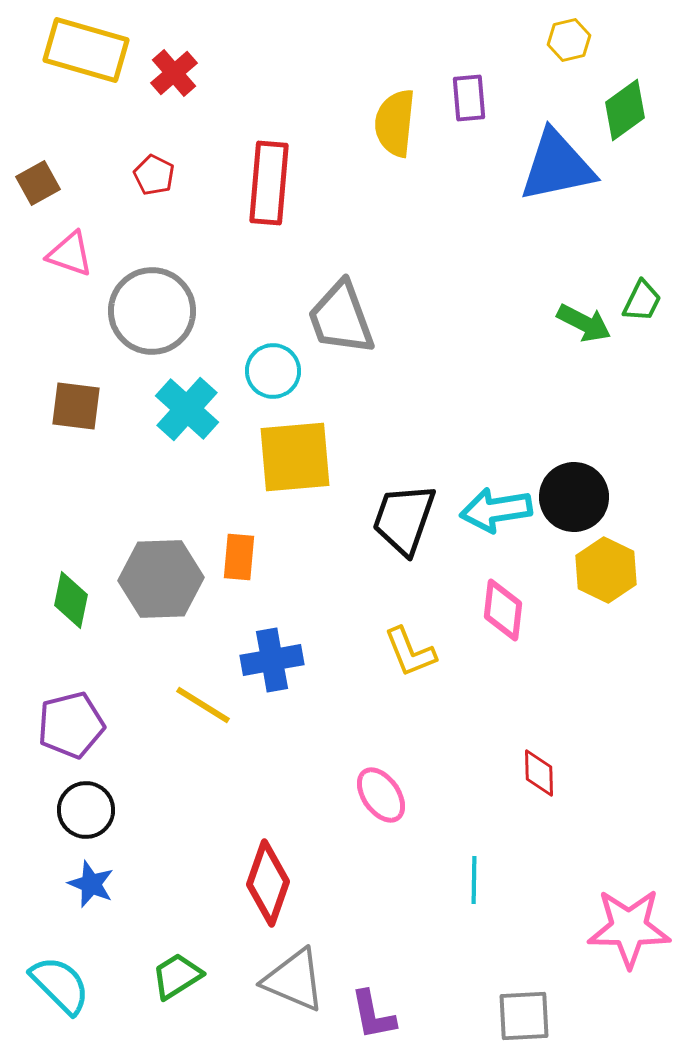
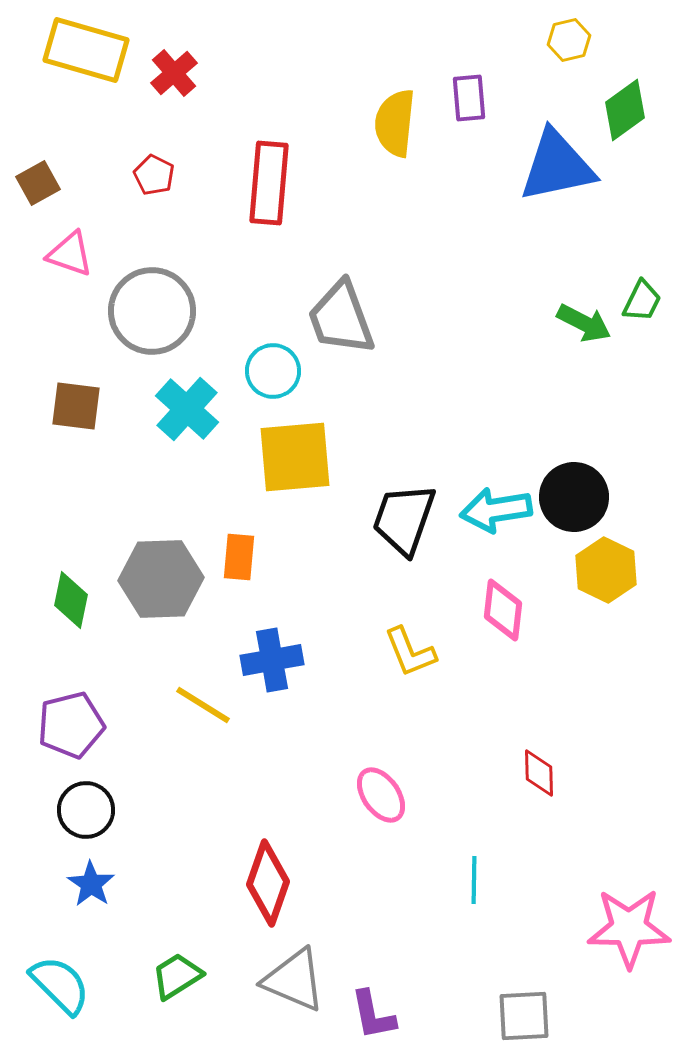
blue star at (91, 884): rotated 12 degrees clockwise
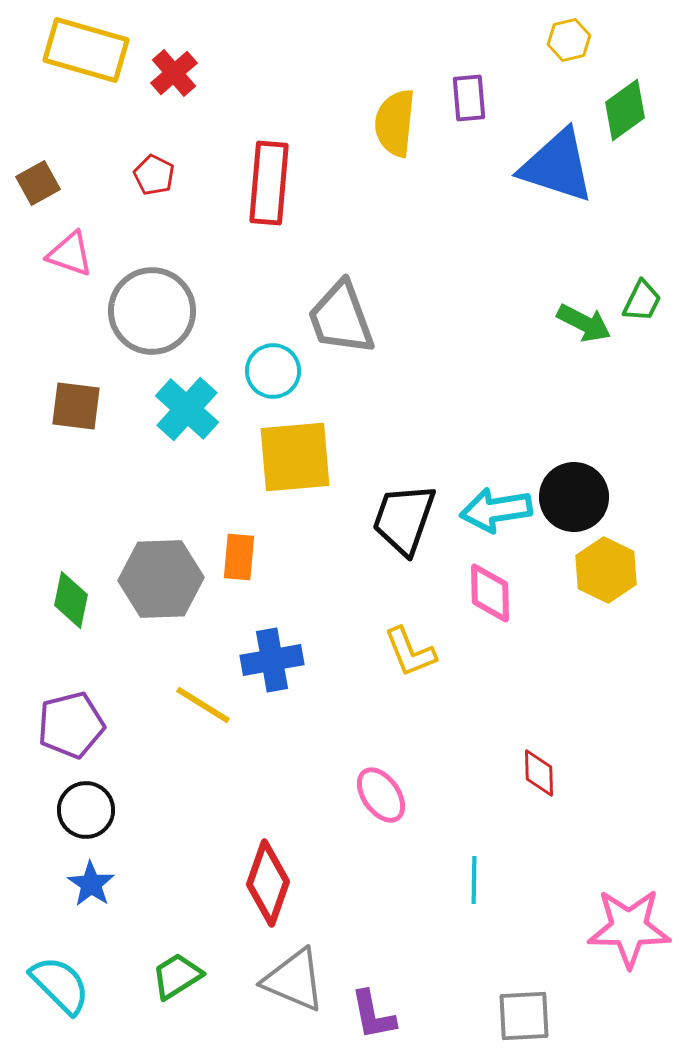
blue triangle at (557, 166): rotated 30 degrees clockwise
pink diamond at (503, 610): moved 13 px left, 17 px up; rotated 8 degrees counterclockwise
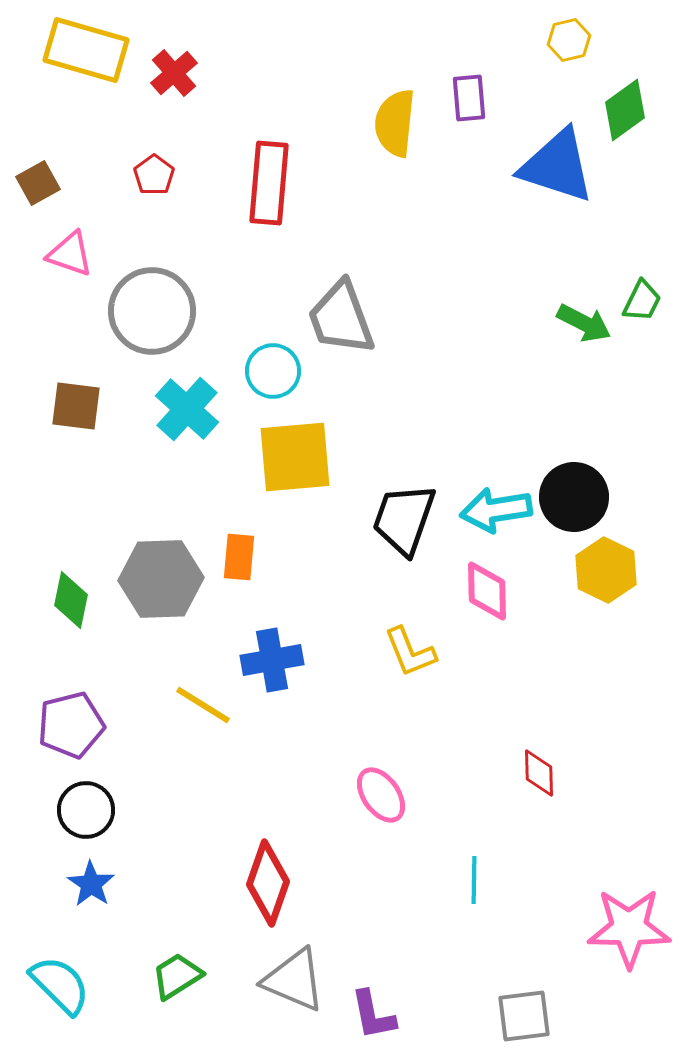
red pentagon at (154, 175): rotated 9 degrees clockwise
pink diamond at (490, 593): moved 3 px left, 2 px up
gray square at (524, 1016): rotated 4 degrees counterclockwise
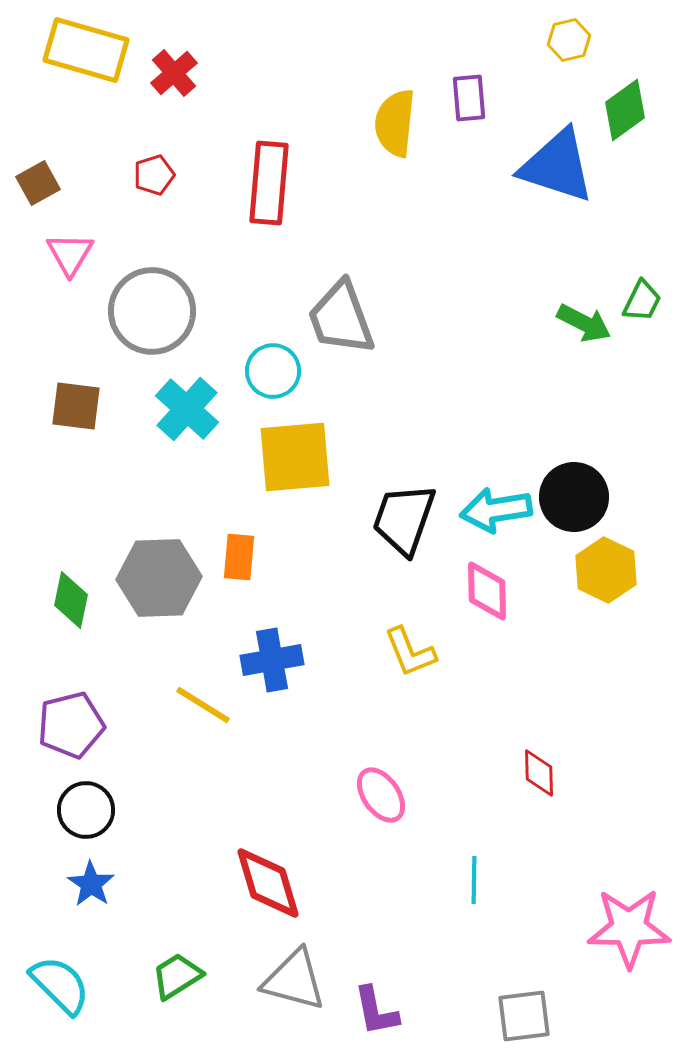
red pentagon at (154, 175): rotated 18 degrees clockwise
pink triangle at (70, 254): rotated 42 degrees clockwise
gray hexagon at (161, 579): moved 2 px left, 1 px up
red diamond at (268, 883): rotated 36 degrees counterclockwise
gray triangle at (294, 980): rotated 8 degrees counterclockwise
purple L-shape at (373, 1015): moved 3 px right, 4 px up
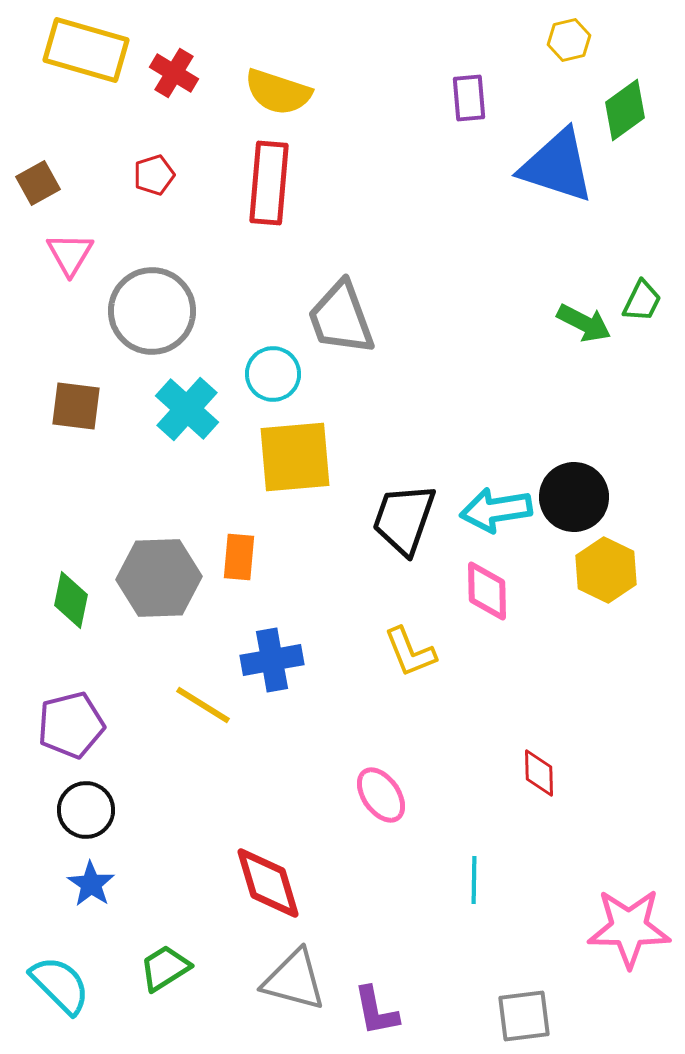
red cross at (174, 73): rotated 18 degrees counterclockwise
yellow semicircle at (395, 123): moved 117 px left, 31 px up; rotated 78 degrees counterclockwise
cyan circle at (273, 371): moved 3 px down
green trapezoid at (177, 976): moved 12 px left, 8 px up
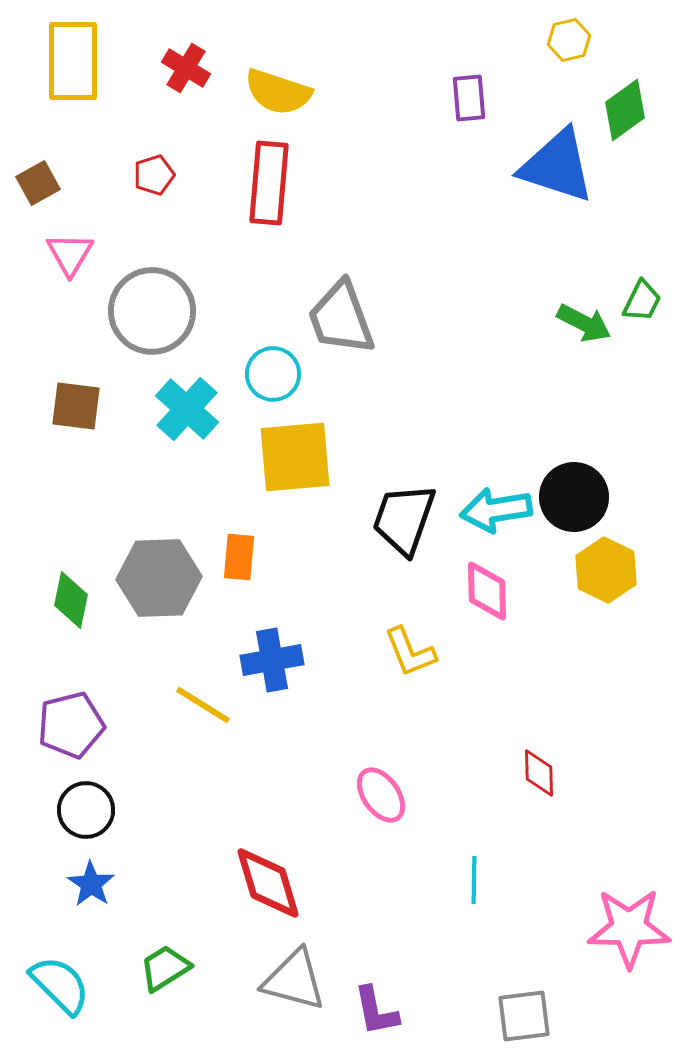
yellow rectangle at (86, 50): moved 13 px left, 11 px down; rotated 74 degrees clockwise
red cross at (174, 73): moved 12 px right, 5 px up
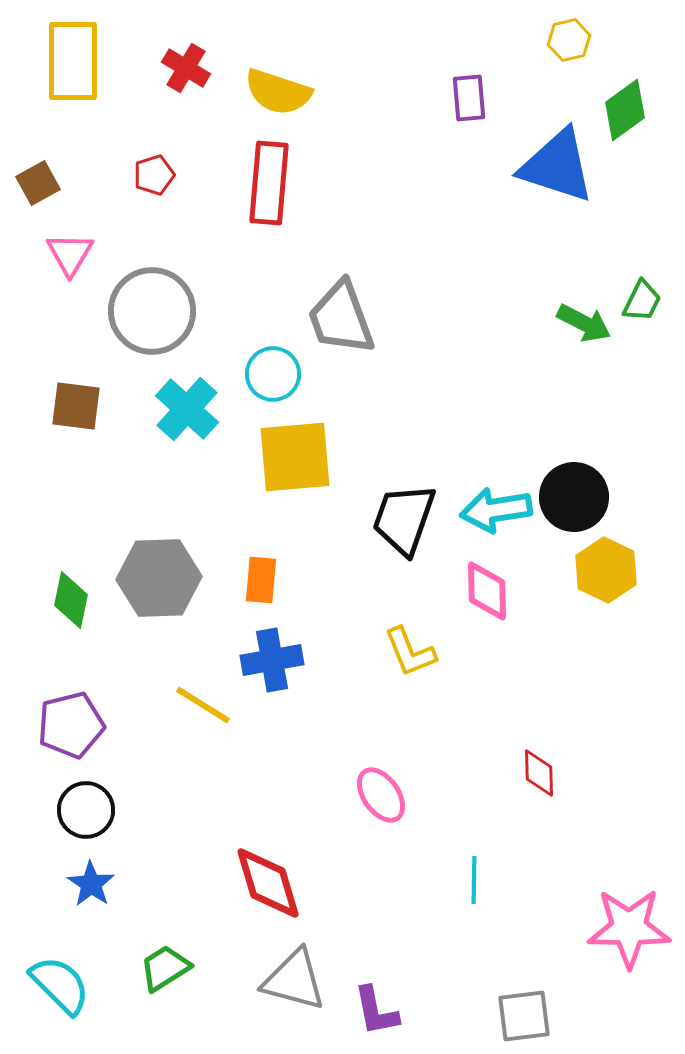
orange rectangle at (239, 557): moved 22 px right, 23 px down
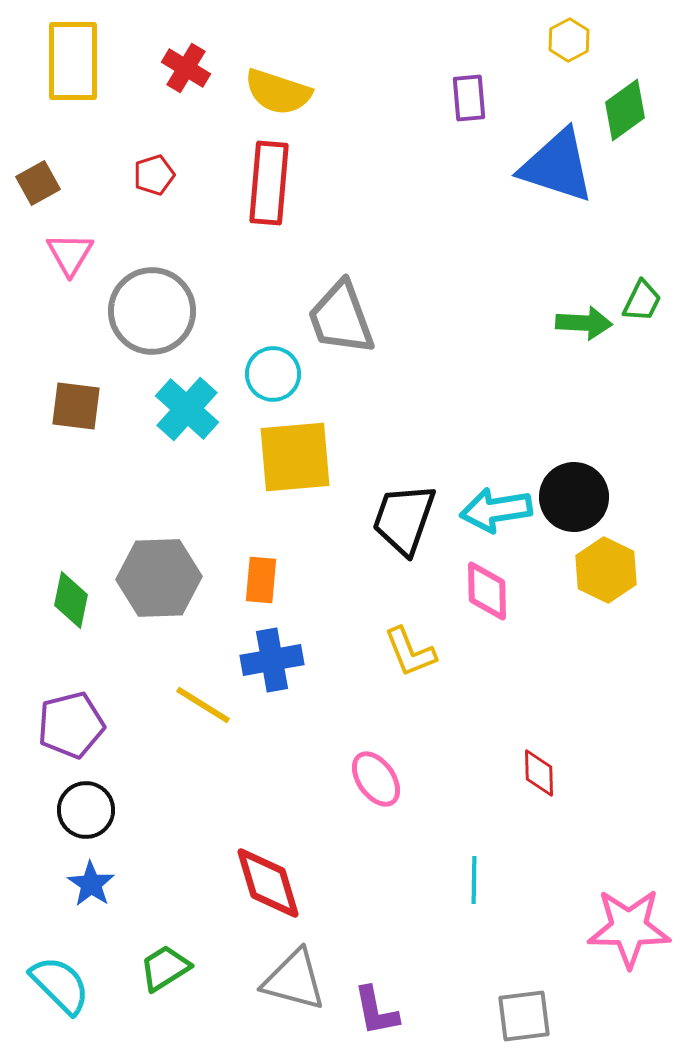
yellow hexagon at (569, 40): rotated 15 degrees counterclockwise
green arrow at (584, 323): rotated 24 degrees counterclockwise
pink ellipse at (381, 795): moved 5 px left, 16 px up
